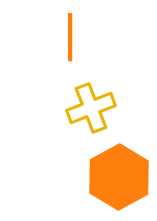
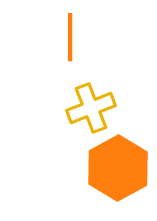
orange hexagon: moved 1 px left, 9 px up
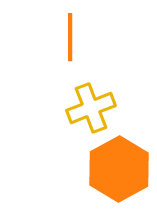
orange hexagon: moved 1 px right, 1 px down
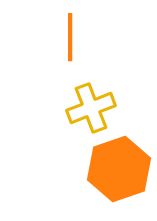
orange hexagon: rotated 10 degrees clockwise
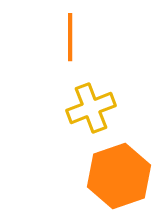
orange hexagon: moved 7 px down
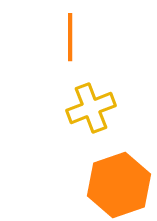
orange hexagon: moved 9 px down
